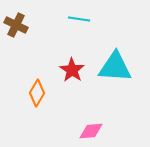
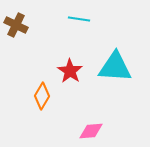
red star: moved 2 px left, 1 px down
orange diamond: moved 5 px right, 3 px down
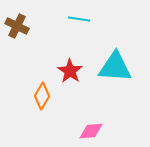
brown cross: moved 1 px right, 1 px down
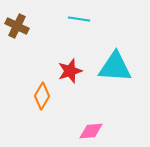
red star: rotated 20 degrees clockwise
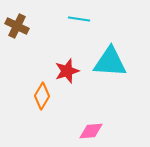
cyan triangle: moved 5 px left, 5 px up
red star: moved 3 px left
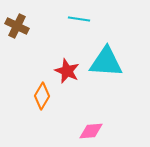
cyan triangle: moved 4 px left
red star: rotated 30 degrees counterclockwise
